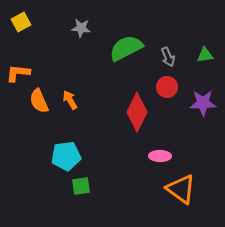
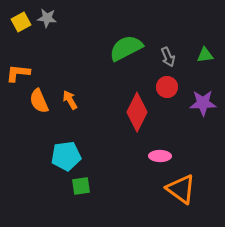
gray star: moved 34 px left, 10 px up
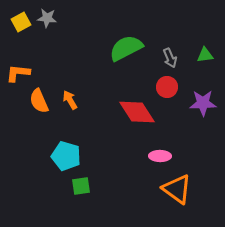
gray arrow: moved 2 px right, 1 px down
red diamond: rotated 60 degrees counterclockwise
cyan pentagon: rotated 24 degrees clockwise
orange triangle: moved 4 px left
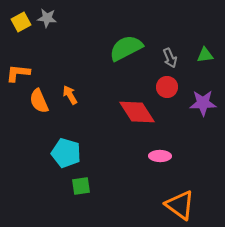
orange arrow: moved 5 px up
cyan pentagon: moved 3 px up
orange triangle: moved 3 px right, 16 px down
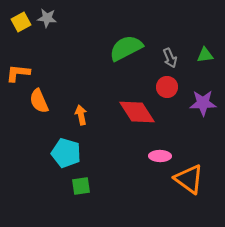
orange arrow: moved 11 px right, 20 px down; rotated 18 degrees clockwise
orange triangle: moved 9 px right, 26 px up
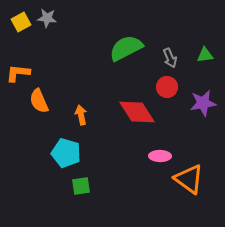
purple star: rotated 8 degrees counterclockwise
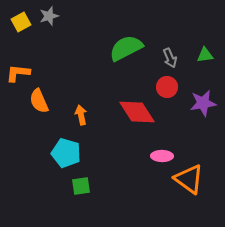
gray star: moved 2 px right, 2 px up; rotated 24 degrees counterclockwise
pink ellipse: moved 2 px right
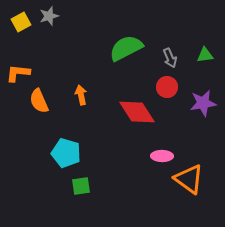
orange arrow: moved 20 px up
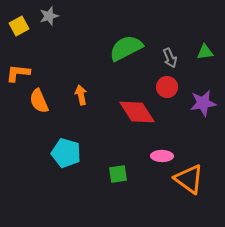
yellow square: moved 2 px left, 4 px down
green triangle: moved 3 px up
green square: moved 37 px right, 12 px up
